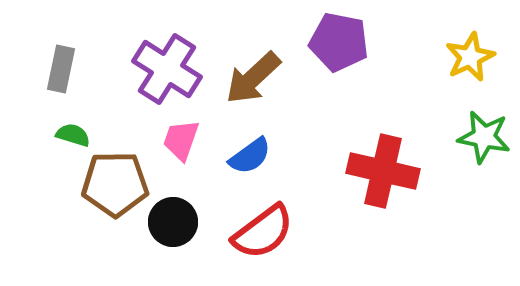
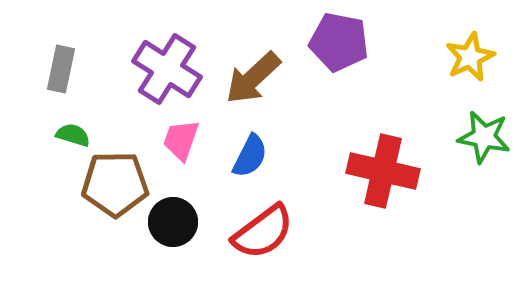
blue semicircle: rotated 27 degrees counterclockwise
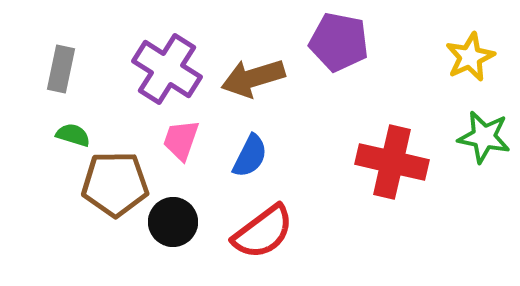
brown arrow: rotated 26 degrees clockwise
red cross: moved 9 px right, 9 px up
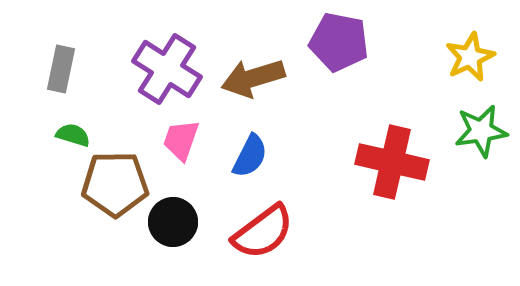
green star: moved 3 px left, 6 px up; rotated 20 degrees counterclockwise
